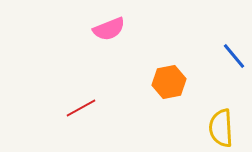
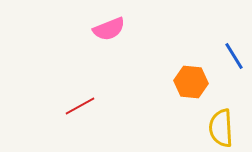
blue line: rotated 8 degrees clockwise
orange hexagon: moved 22 px right; rotated 16 degrees clockwise
red line: moved 1 px left, 2 px up
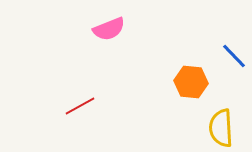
blue line: rotated 12 degrees counterclockwise
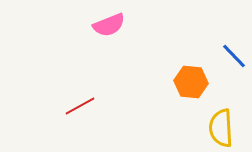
pink semicircle: moved 4 px up
